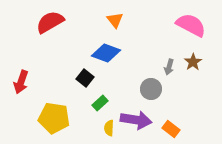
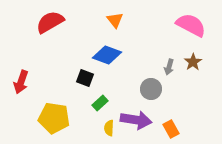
blue diamond: moved 1 px right, 2 px down
black square: rotated 18 degrees counterclockwise
orange rectangle: rotated 24 degrees clockwise
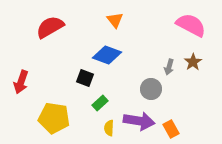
red semicircle: moved 5 px down
purple arrow: moved 3 px right, 1 px down
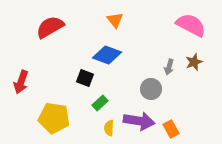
brown star: moved 1 px right; rotated 12 degrees clockwise
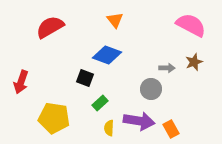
gray arrow: moved 2 px left, 1 px down; rotated 105 degrees counterclockwise
